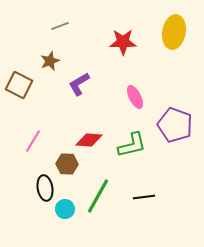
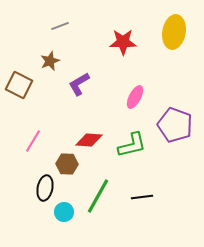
pink ellipse: rotated 55 degrees clockwise
black ellipse: rotated 20 degrees clockwise
black line: moved 2 px left
cyan circle: moved 1 px left, 3 px down
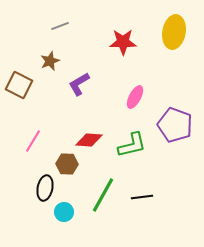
green line: moved 5 px right, 1 px up
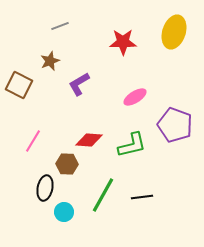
yellow ellipse: rotated 8 degrees clockwise
pink ellipse: rotated 30 degrees clockwise
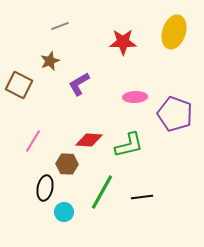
pink ellipse: rotated 30 degrees clockwise
purple pentagon: moved 11 px up
green L-shape: moved 3 px left
green line: moved 1 px left, 3 px up
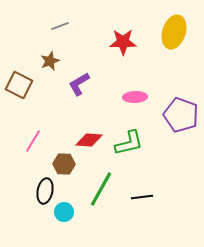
purple pentagon: moved 6 px right, 1 px down
green L-shape: moved 2 px up
brown hexagon: moved 3 px left
black ellipse: moved 3 px down
green line: moved 1 px left, 3 px up
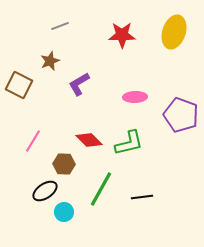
red star: moved 1 px left, 7 px up
red diamond: rotated 40 degrees clockwise
black ellipse: rotated 45 degrees clockwise
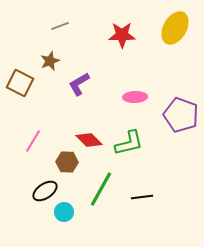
yellow ellipse: moved 1 px right, 4 px up; rotated 12 degrees clockwise
brown square: moved 1 px right, 2 px up
brown hexagon: moved 3 px right, 2 px up
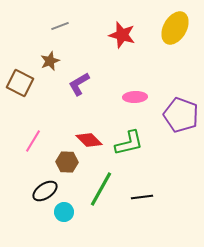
red star: rotated 16 degrees clockwise
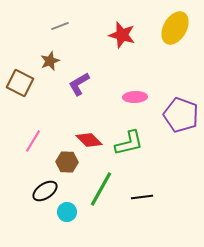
cyan circle: moved 3 px right
